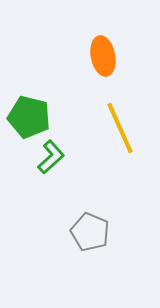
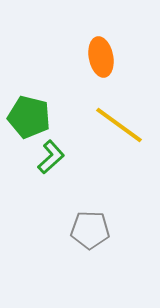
orange ellipse: moved 2 px left, 1 px down
yellow line: moved 1 px left, 3 px up; rotated 30 degrees counterclockwise
gray pentagon: moved 2 px up; rotated 21 degrees counterclockwise
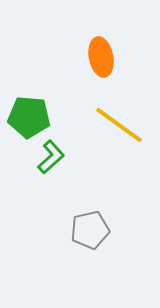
green pentagon: rotated 9 degrees counterclockwise
gray pentagon: rotated 15 degrees counterclockwise
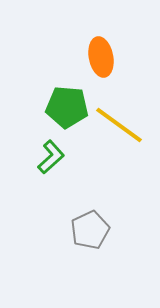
green pentagon: moved 38 px right, 10 px up
gray pentagon: rotated 12 degrees counterclockwise
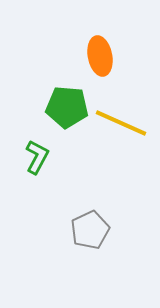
orange ellipse: moved 1 px left, 1 px up
yellow line: moved 2 px right, 2 px up; rotated 12 degrees counterclockwise
green L-shape: moved 14 px left; rotated 20 degrees counterclockwise
